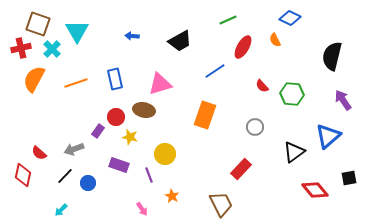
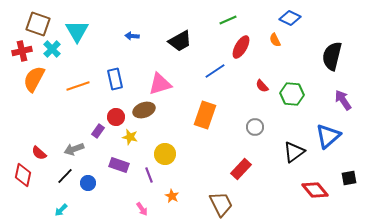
red ellipse at (243, 47): moved 2 px left
red cross at (21, 48): moved 1 px right, 3 px down
orange line at (76, 83): moved 2 px right, 3 px down
brown ellipse at (144, 110): rotated 30 degrees counterclockwise
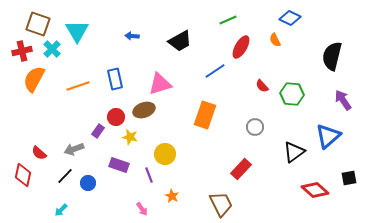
red diamond at (315, 190): rotated 8 degrees counterclockwise
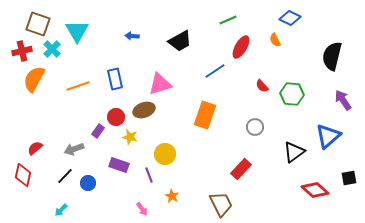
red semicircle at (39, 153): moved 4 px left, 5 px up; rotated 98 degrees clockwise
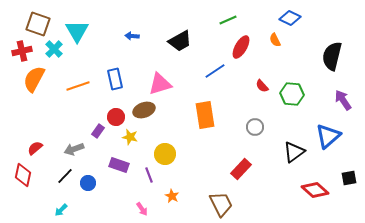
cyan cross at (52, 49): moved 2 px right
orange rectangle at (205, 115): rotated 28 degrees counterclockwise
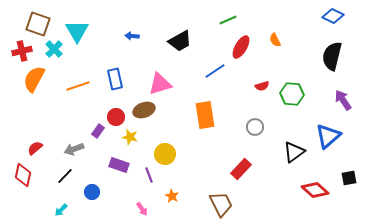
blue diamond at (290, 18): moved 43 px right, 2 px up
red semicircle at (262, 86): rotated 64 degrees counterclockwise
blue circle at (88, 183): moved 4 px right, 9 px down
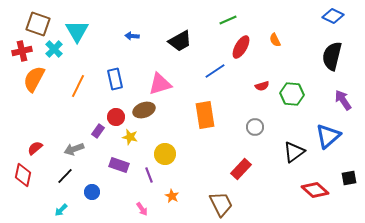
orange line at (78, 86): rotated 45 degrees counterclockwise
